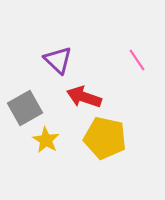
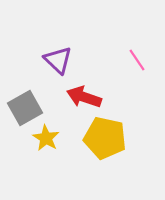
yellow star: moved 2 px up
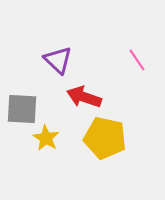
gray square: moved 3 px left, 1 px down; rotated 32 degrees clockwise
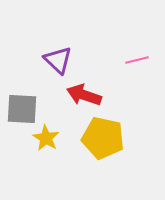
pink line: rotated 70 degrees counterclockwise
red arrow: moved 2 px up
yellow pentagon: moved 2 px left
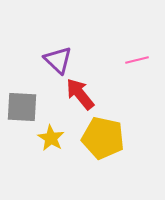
red arrow: moved 4 px left, 1 px up; rotated 32 degrees clockwise
gray square: moved 2 px up
yellow star: moved 5 px right
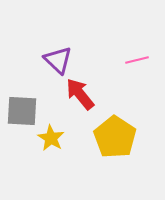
gray square: moved 4 px down
yellow pentagon: moved 12 px right, 1 px up; rotated 21 degrees clockwise
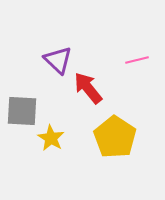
red arrow: moved 8 px right, 6 px up
